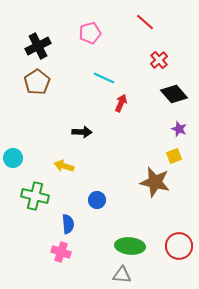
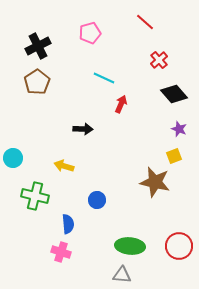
red arrow: moved 1 px down
black arrow: moved 1 px right, 3 px up
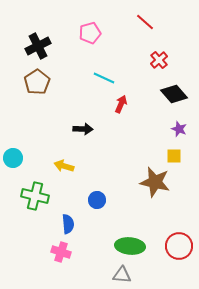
yellow square: rotated 21 degrees clockwise
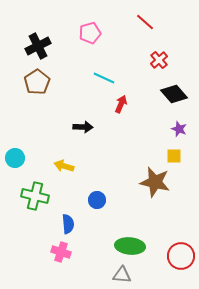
black arrow: moved 2 px up
cyan circle: moved 2 px right
red circle: moved 2 px right, 10 px down
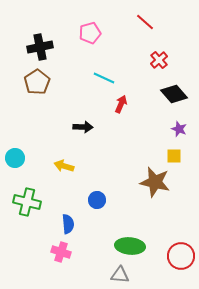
black cross: moved 2 px right, 1 px down; rotated 15 degrees clockwise
green cross: moved 8 px left, 6 px down
gray triangle: moved 2 px left
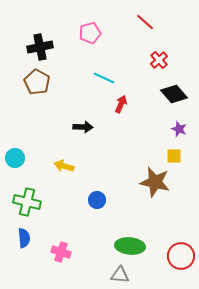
brown pentagon: rotated 10 degrees counterclockwise
blue semicircle: moved 44 px left, 14 px down
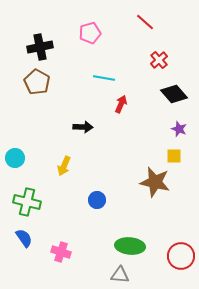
cyan line: rotated 15 degrees counterclockwise
yellow arrow: rotated 84 degrees counterclockwise
blue semicircle: rotated 30 degrees counterclockwise
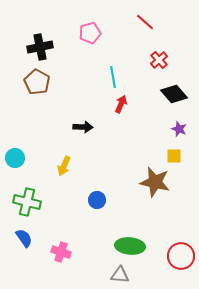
cyan line: moved 9 px right, 1 px up; rotated 70 degrees clockwise
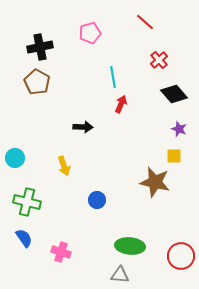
yellow arrow: rotated 42 degrees counterclockwise
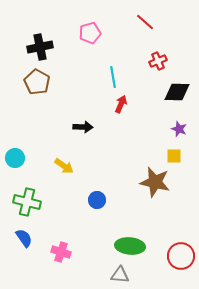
red cross: moved 1 px left, 1 px down; rotated 18 degrees clockwise
black diamond: moved 3 px right, 2 px up; rotated 48 degrees counterclockwise
yellow arrow: rotated 36 degrees counterclockwise
